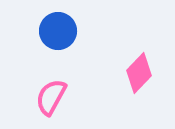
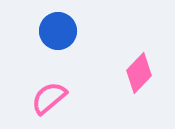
pink semicircle: moved 2 px left, 1 px down; rotated 21 degrees clockwise
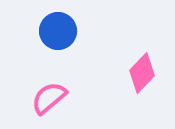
pink diamond: moved 3 px right
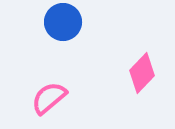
blue circle: moved 5 px right, 9 px up
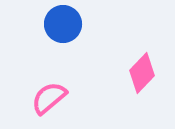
blue circle: moved 2 px down
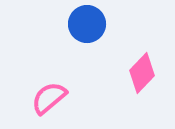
blue circle: moved 24 px right
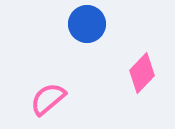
pink semicircle: moved 1 px left, 1 px down
